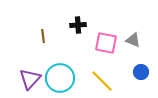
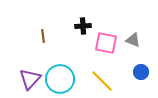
black cross: moved 5 px right, 1 px down
cyan circle: moved 1 px down
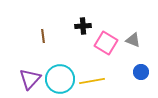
pink square: rotated 20 degrees clockwise
yellow line: moved 10 px left; rotated 55 degrees counterclockwise
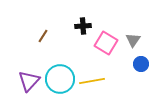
brown line: rotated 40 degrees clockwise
gray triangle: rotated 42 degrees clockwise
blue circle: moved 8 px up
purple triangle: moved 1 px left, 2 px down
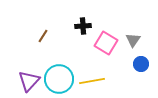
cyan circle: moved 1 px left
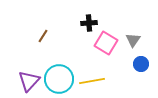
black cross: moved 6 px right, 3 px up
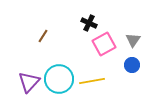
black cross: rotated 28 degrees clockwise
pink square: moved 2 px left, 1 px down; rotated 30 degrees clockwise
blue circle: moved 9 px left, 1 px down
purple triangle: moved 1 px down
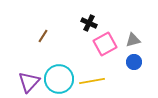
gray triangle: rotated 42 degrees clockwise
pink square: moved 1 px right
blue circle: moved 2 px right, 3 px up
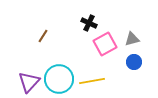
gray triangle: moved 1 px left, 1 px up
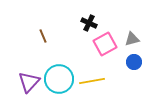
brown line: rotated 56 degrees counterclockwise
